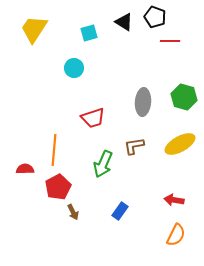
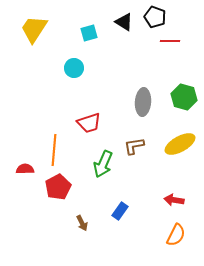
red trapezoid: moved 4 px left, 5 px down
brown arrow: moved 9 px right, 11 px down
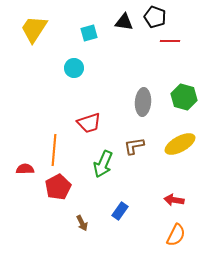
black triangle: rotated 24 degrees counterclockwise
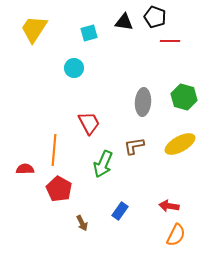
red trapezoid: rotated 100 degrees counterclockwise
red pentagon: moved 1 px right, 2 px down; rotated 15 degrees counterclockwise
red arrow: moved 5 px left, 6 px down
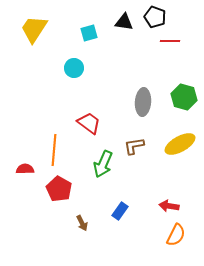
red trapezoid: rotated 25 degrees counterclockwise
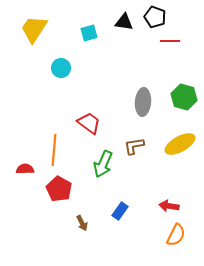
cyan circle: moved 13 px left
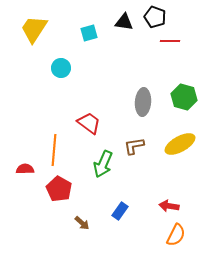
brown arrow: rotated 21 degrees counterclockwise
